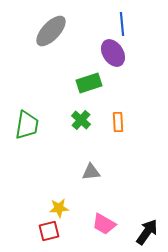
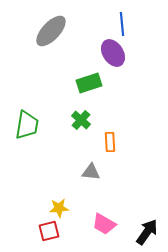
orange rectangle: moved 8 px left, 20 px down
gray triangle: rotated 12 degrees clockwise
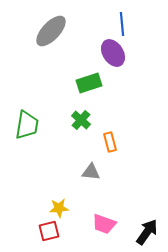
orange rectangle: rotated 12 degrees counterclockwise
pink trapezoid: rotated 10 degrees counterclockwise
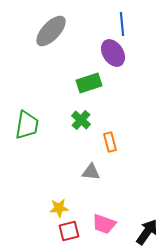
red square: moved 20 px right
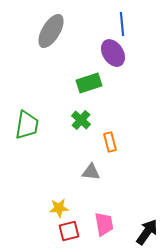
gray ellipse: rotated 12 degrees counterclockwise
pink trapezoid: rotated 120 degrees counterclockwise
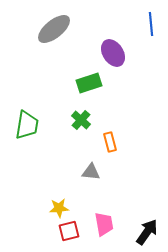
blue line: moved 29 px right
gray ellipse: moved 3 px right, 2 px up; rotated 20 degrees clockwise
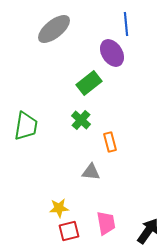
blue line: moved 25 px left
purple ellipse: moved 1 px left
green rectangle: rotated 20 degrees counterclockwise
green trapezoid: moved 1 px left, 1 px down
pink trapezoid: moved 2 px right, 1 px up
black arrow: moved 1 px right, 1 px up
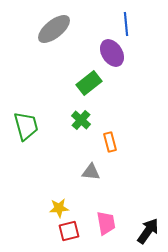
green trapezoid: rotated 24 degrees counterclockwise
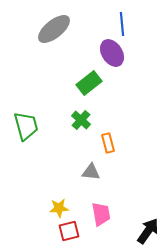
blue line: moved 4 px left
orange rectangle: moved 2 px left, 1 px down
pink trapezoid: moved 5 px left, 9 px up
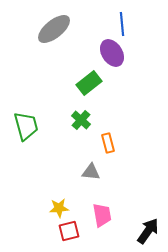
pink trapezoid: moved 1 px right, 1 px down
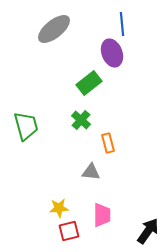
purple ellipse: rotated 12 degrees clockwise
pink trapezoid: rotated 10 degrees clockwise
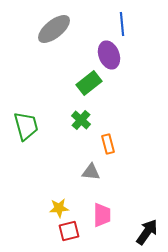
purple ellipse: moved 3 px left, 2 px down
orange rectangle: moved 1 px down
black arrow: moved 1 px left, 1 px down
